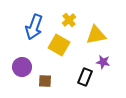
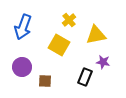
blue arrow: moved 11 px left
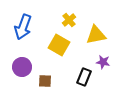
black rectangle: moved 1 px left
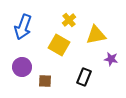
purple star: moved 8 px right, 3 px up
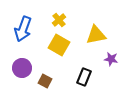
yellow cross: moved 10 px left
blue arrow: moved 2 px down
purple circle: moved 1 px down
brown square: rotated 24 degrees clockwise
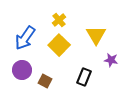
blue arrow: moved 2 px right, 9 px down; rotated 15 degrees clockwise
yellow triangle: rotated 50 degrees counterclockwise
yellow square: rotated 15 degrees clockwise
purple star: moved 1 px down
purple circle: moved 2 px down
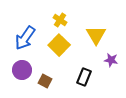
yellow cross: moved 1 px right; rotated 16 degrees counterclockwise
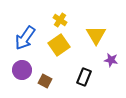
yellow square: rotated 10 degrees clockwise
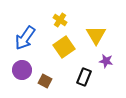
yellow square: moved 5 px right, 2 px down
purple star: moved 5 px left, 1 px down
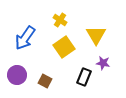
purple star: moved 3 px left, 2 px down
purple circle: moved 5 px left, 5 px down
